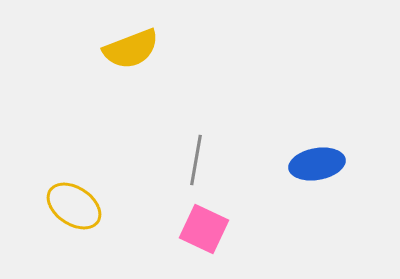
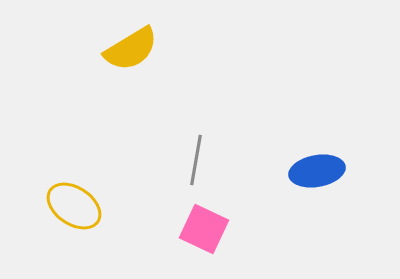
yellow semicircle: rotated 10 degrees counterclockwise
blue ellipse: moved 7 px down
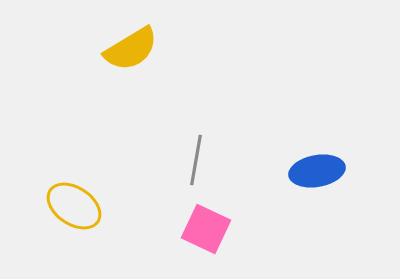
pink square: moved 2 px right
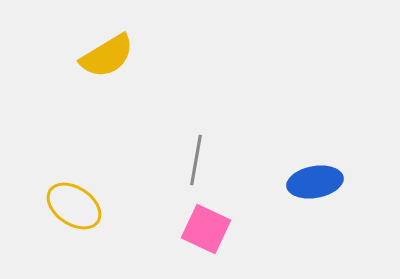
yellow semicircle: moved 24 px left, 7 px down
blue ellipse: moved 2 px left, 11 px down
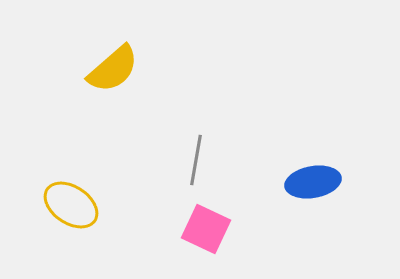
yellow semicircle: moved 6 px right, 13 px down; rotated 10 degrees counterclockwise
blue ellipse: moved 2 px left
yellow ellipse: moved 3 px left, 1 px up
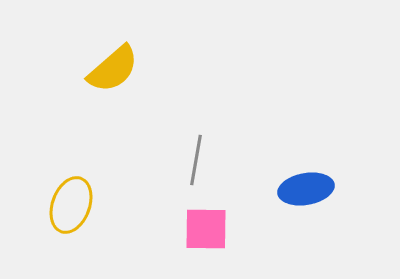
blue ellipse: moved 7 px left, 7 px down
yellow ellipse: rotated 76 degrees clockwise
pink square: rotated 24 degrees counterclockwise
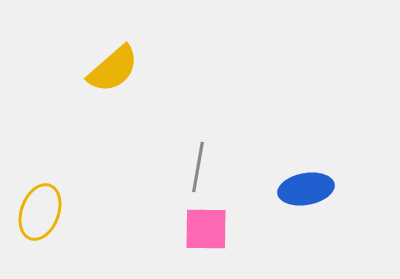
gray line: moved 2 px right, 7 px down
yellow ellipse: moved 31 px left, 7 px down
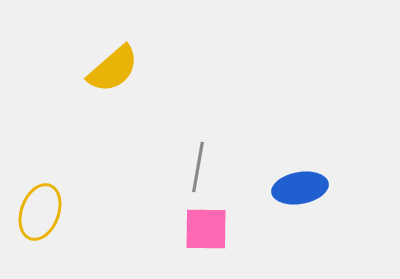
blue ellipse: moved 6 px left, 1 px up
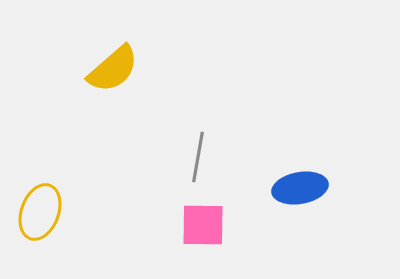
gray line: moved 10 px up
pink square: moved 3 px left, 4 px up
